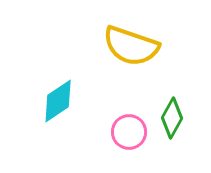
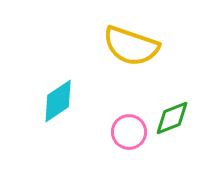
green diamond: rotated 39 degrees clockwise
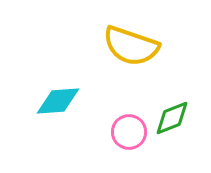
cyan diamond: rotated 30 degrees clockwise
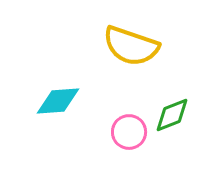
green diamond: moved 3 px up
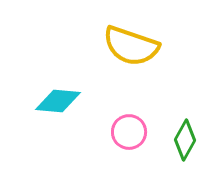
cyan diamond: rotated 9 degrees clockwise
green diamond: moved 13 px right, 25 px down; rotated 39 degrees counterclockwise
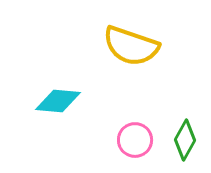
pink circle: moved 6 px right, 8 px down
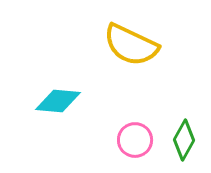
yellow semicircle: moved 1 px up; rotated 6 degrees clockwise
green diamond: moved 1 px left
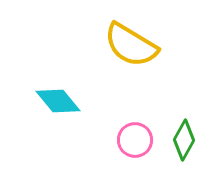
yellow semicircle: rotated 6 degrees clockwise
cyan diamond: rotated 45 degrees clockwise
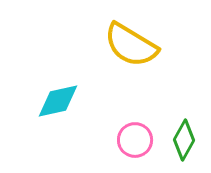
cyan diamond: rotated 63 degrees counterclockwise
